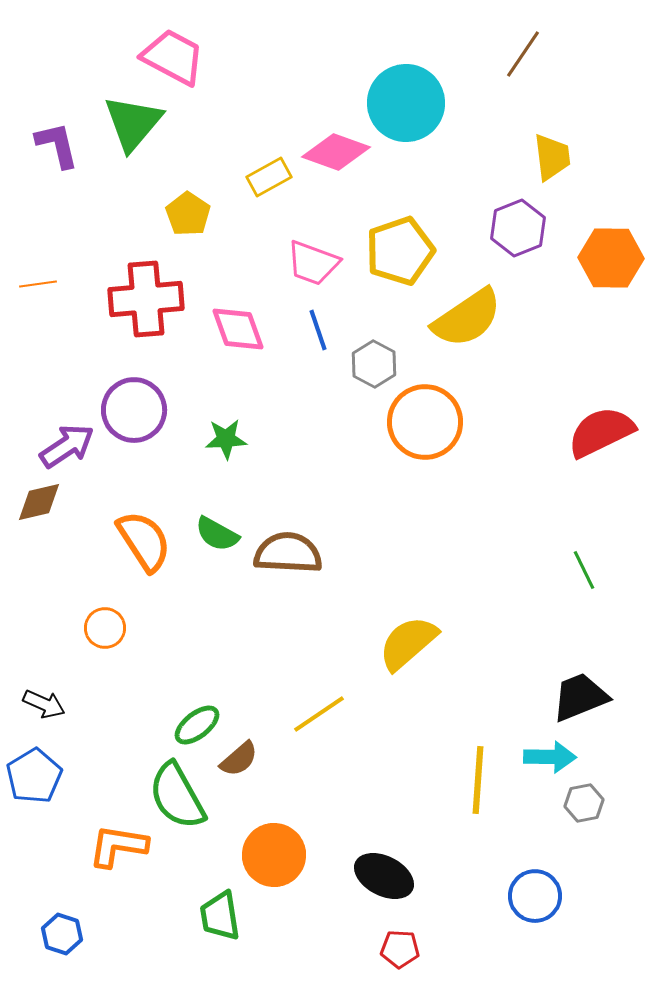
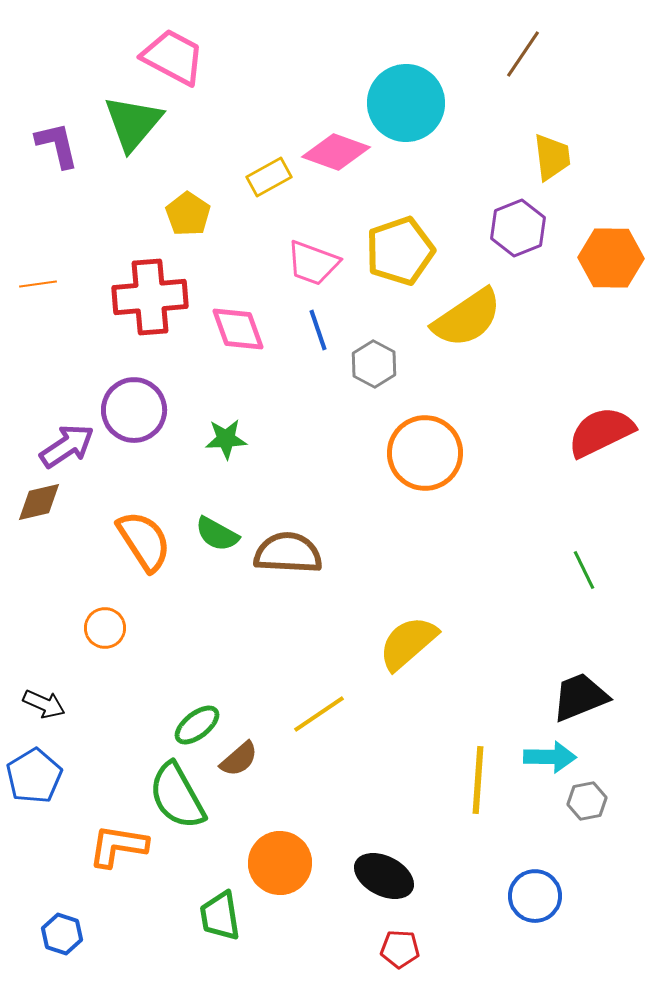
red cross at (146, 299): moved 4 px right, 2 px up
orange circle at (425, 422): moved 31 px down
gray hexagon at (584, 803): moved 3 px right, 2 px up
orange circle at (274, 855): moved 6 px right, 8 px down
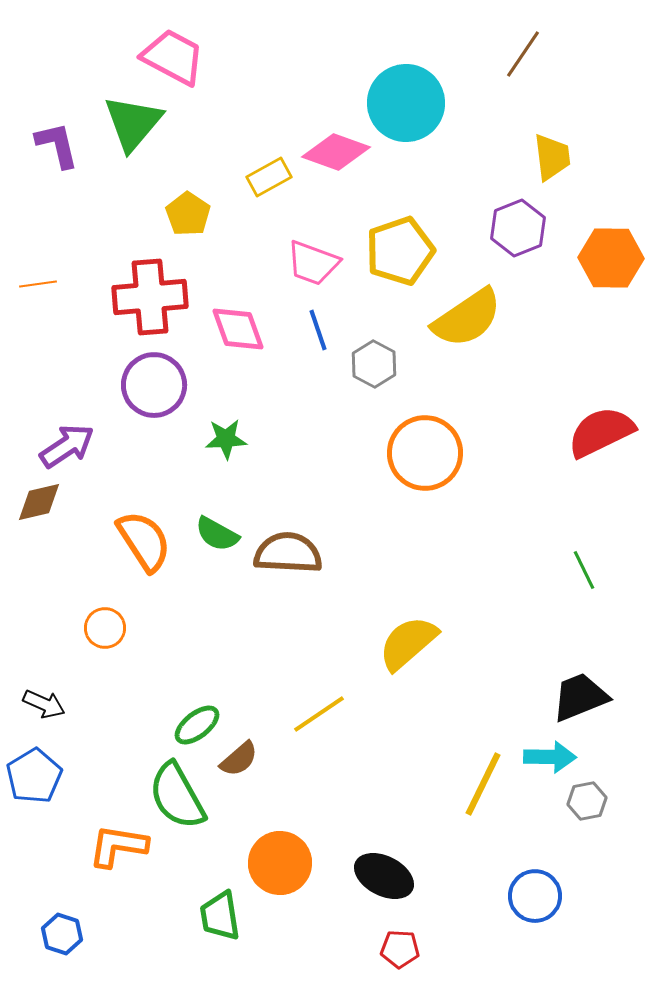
purple circle at (134, 410): moved 20 px right, 25 px up
yellow line at (478, 780): moved 5 px right, 4 px down; rotated 22 degrees clockwise
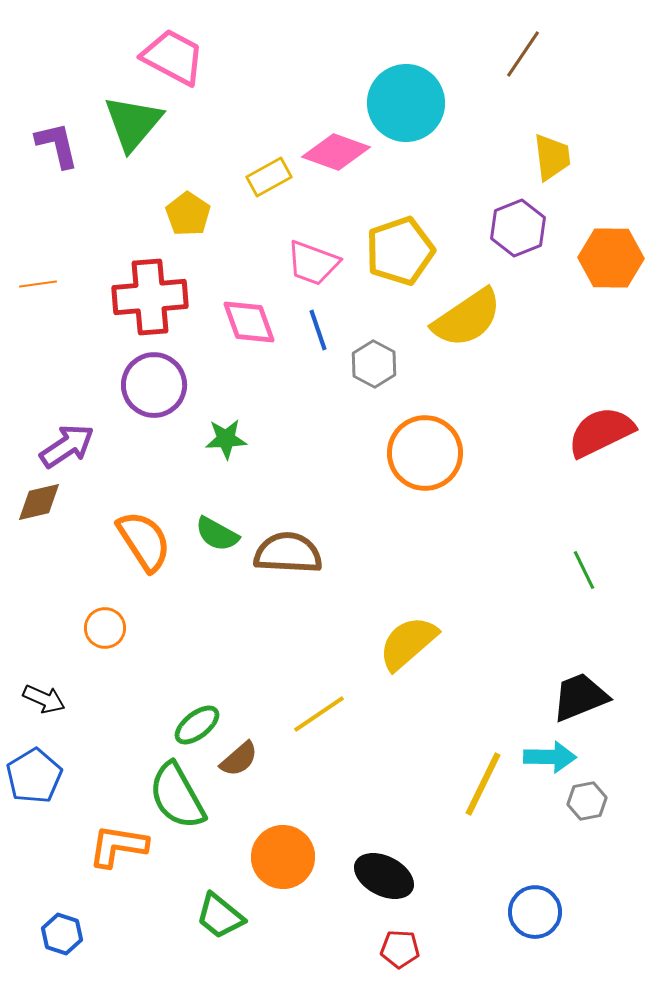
pink diamond at (238, 329): moved 11 px right, 7 px up
black arrow at (44, 704): moved 5 px up
orange circle at (280, 863): moved 3 px right, 6 px up
blue circle at (535, 896): moved 16 px down
green trapezoid at (220, 916): rotated 42 degrees counterclockwise
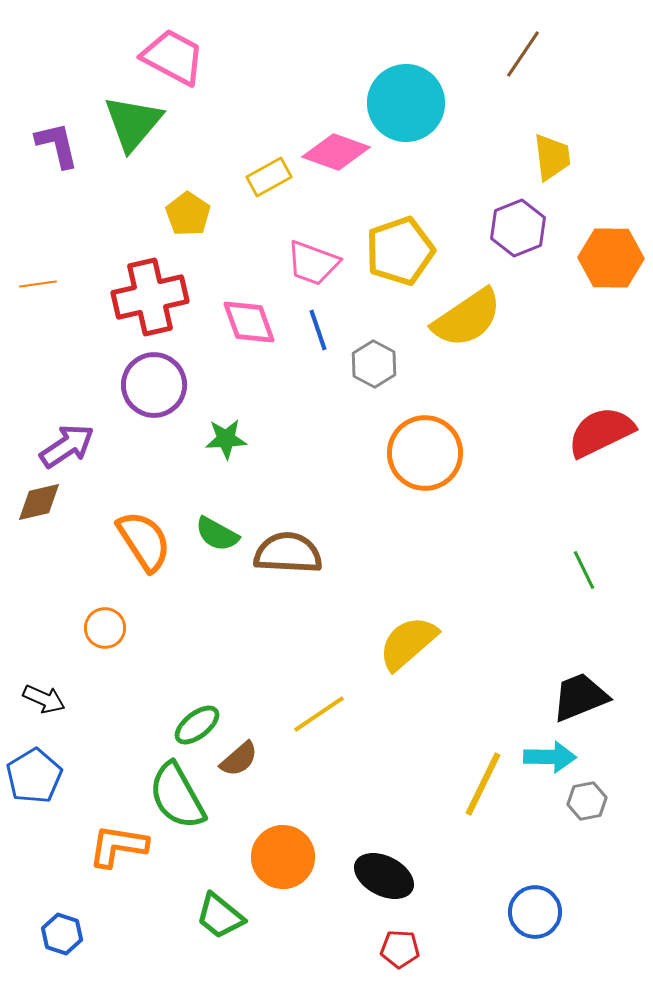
red cross at (150, 297): rotated 8 degrees counterclockwise
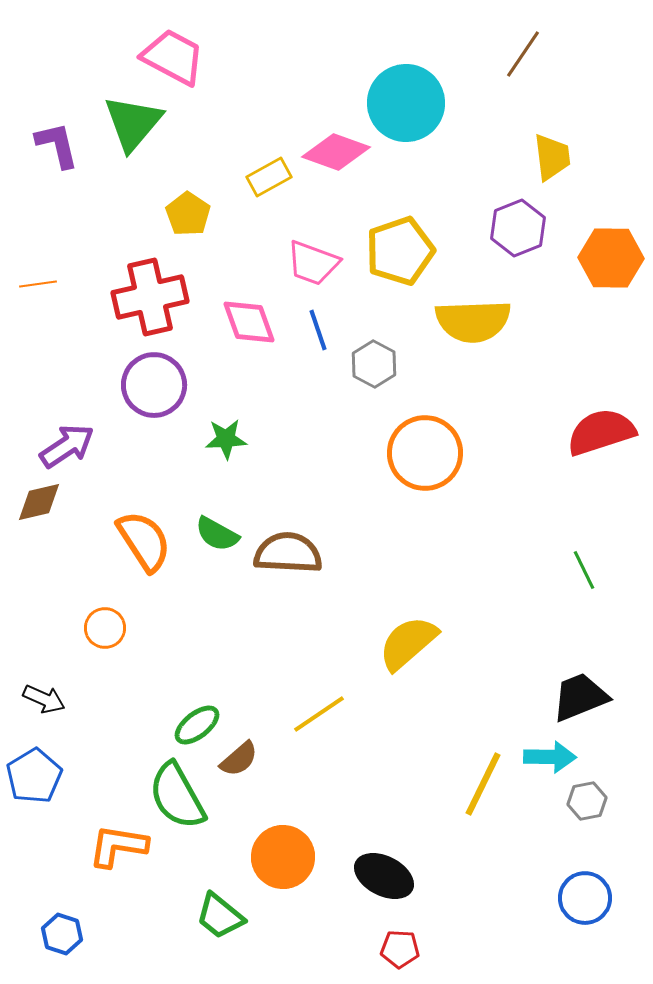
yellow semicircle at (467, 318): moved 6 px right, 3 px down; rotated 32 degrees clockwise
red semicircle at (601, 432): rotated 8 degrees clockwise
blue circle at (535, 912): moved 50 px right, 14 px up
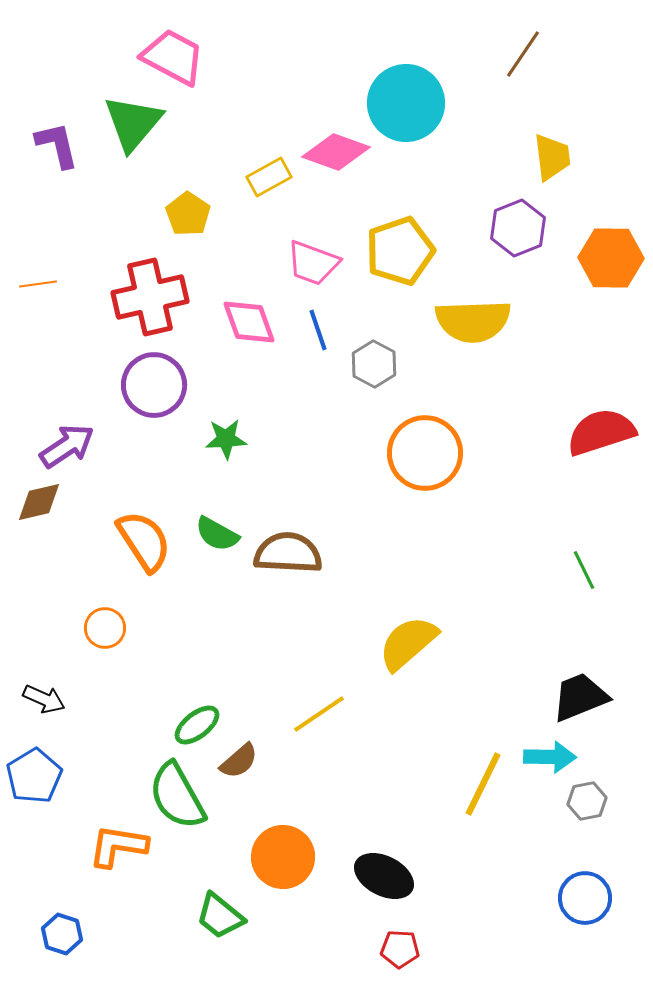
brown semicircle at (239, 759): moved 2 px down
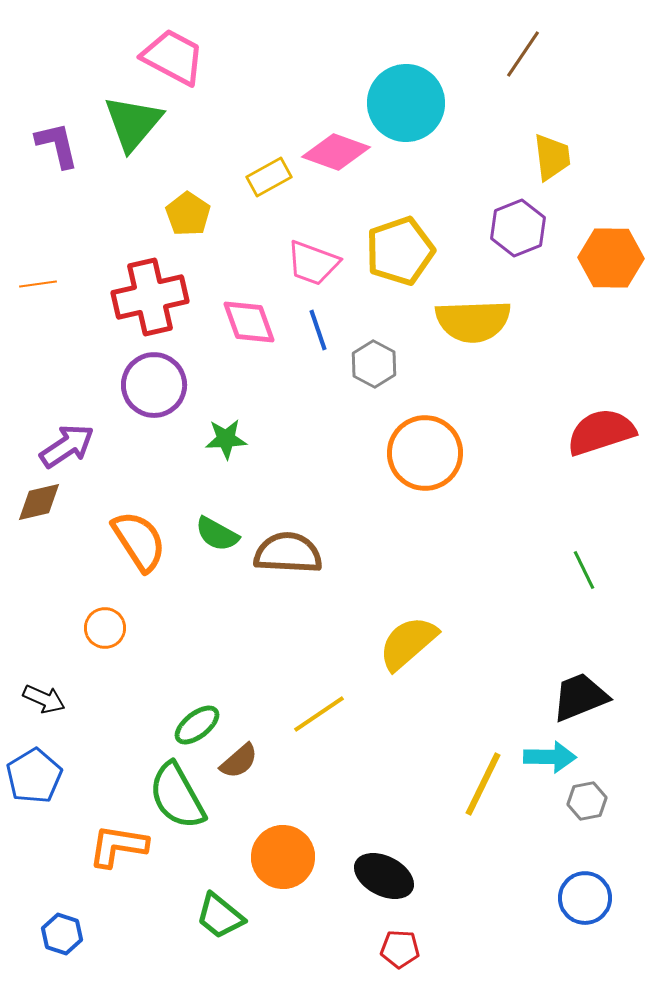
orange semicircle at (144, 541): moved 5 px left
